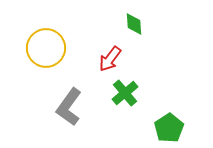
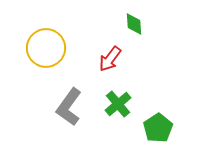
green cross: moved 7 px left, 11 px down
green pentagon: moved 11 px left
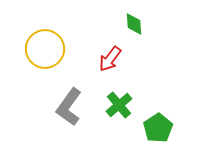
yellow circle: moved 1 px left, 1 px down
green cross: moved 1 px right, 1 px down
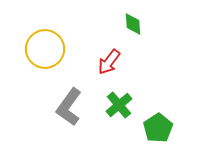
green diamond: moved 1 px left
red arrow: moved 1 px left, 3 px down
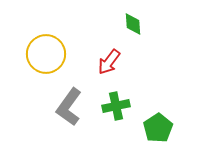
yellow circle: moved 1 px right, 5 px down
green cross: moved 3 px left, 1 px down; rotated 28 degrees clockwise
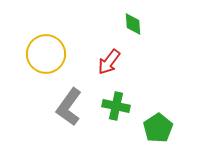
green cross: rotated 24 degrees clockwise
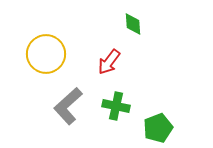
gray L-shape: moved 1 px left, 1 px up; rotated 12 degrees clockwise
green pentagon: rotated 12 degrees clockwise
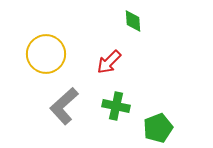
green diamond: moved 3 px up
red arrow: rotated 8 degrees clockwise
gray L-shape: moved 4 px left
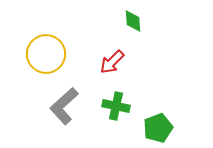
red arrow: moved 3 px right
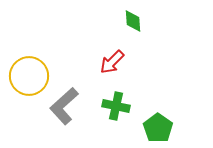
yellow circle: moved 17 px left, 22 px down
green pentagon: rotated 16 degrees counterclockwise
